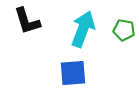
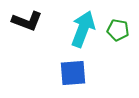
black L-shape: rotated 52 degrees counterclockwise
green pentagon: moved 6 px left
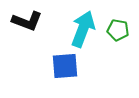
blue square: moved 8 px left, 7 px up
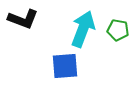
black L-shape: moved 4 px left, 2 px up
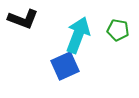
cyan arrow: moved 5 px left, 6 px down
blue square: rotated 20 degrees counterclockwise
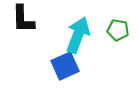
black L-shape: rotated 68 degrees clockwise
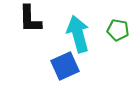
black L-shape: moved 7 px right
cyan arrow: moved 1 px up; rotated 36 degrees counterclockwise
